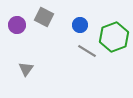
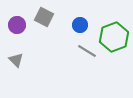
gray triangle: moved 10 px left, 9 px up; rotated 21 degrees counterclockwise
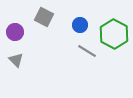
purple circle: moved 2 px left, 7 px down
green hexagon: moved 3 px up; rotated 12 degrees counterclockwise
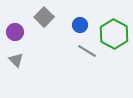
gray square: rotated 18 degrees clockwise
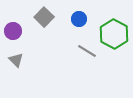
blue circle: moved 1 px left, 6 px up
purple circle: moved 2 px left, 1 px up
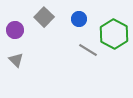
purple circle: moved 2 px right, 1 px up
gray line: moved 1 px right, 1 px up
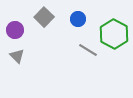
blue circle: moved 1 px left
gray triangle: moved 1 px right, 4 px up
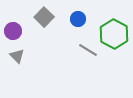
purple circle: moved 2 px left, 1 px down
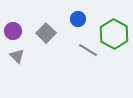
gray square: moved 2 px right, 16 px down
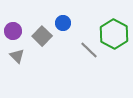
blue circle: moved 15 px left, 4 px down
gray square: moved 4 px left, 3 px down
gray line: moved 1 px right; rotated 12 degrees clockwise
